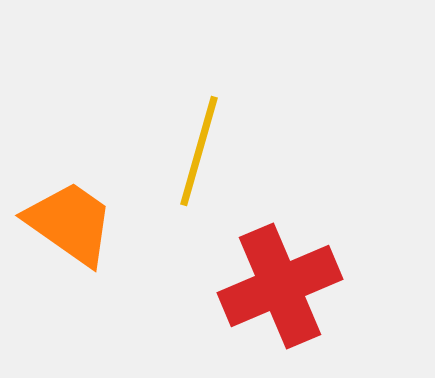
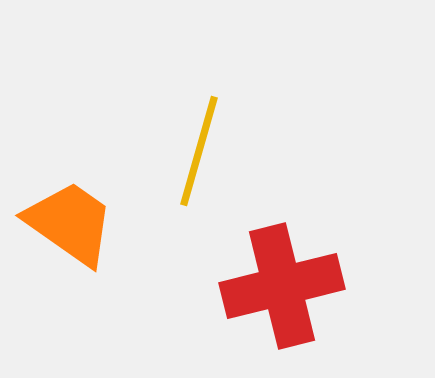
red cross: moved 2 px right; rotated 9 degrees clockwise
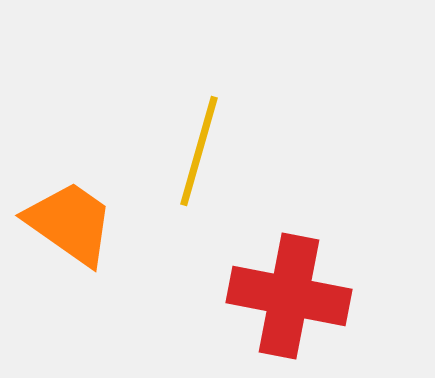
red cross: moved 7 px right, 10 px down; rotated 25 degrees clockwise
